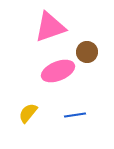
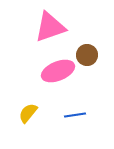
brown circle: moved 3 px down
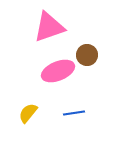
pink triangle: moved 1 px left
blue line: moved 1 px left, 2 px up
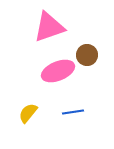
blue line: moved 1 px left, 1 px up
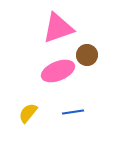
pink triangle: moved 9 px right, 1 px down
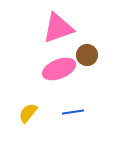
pink ellipse: moved 1 px right, 2 px up
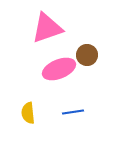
pink triangle: moved 11 px left
yellow semicircle: rotated 45 degrees counterclockwise
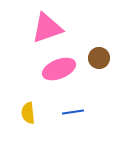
brown circle: moved 12 px right, 3 px down
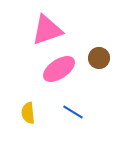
pink triangle: moved 2 px down
pink ellipse: rotated 12 degrees counterclockwise
blue line: rotated 40 degrees clockwise
